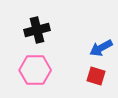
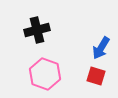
blue arrow: rotated 30 degrees counterclockwise
pink hexagon: moved 10 px right, 4 px down; rotated 20 degrees clockwise
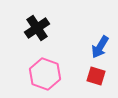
black cross: moved 2 px up; rotated 20 degrees counterclockwise
blue arrow: moved 1 px left, 1 px up
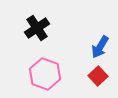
red square: moved 2 px right; rotated 30 degrees clockwise
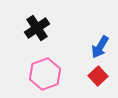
pink hexagon: rotated 20 degrees clockwise
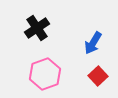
blue arrow: moved 7 px left, 4 px up
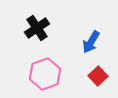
blue arrow: moved 2 px left, 1 px up
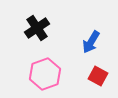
red square: rotated 18 degrees counterclockwise
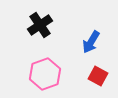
black cross: moved 3 px right, 3 px up
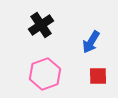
black cross: moved 1 px right
red square: rotated 30 degrees counterclockwise
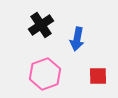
blue arrow: moved 14 px left, 3 px up; rotated 20 degrees counterclockwise
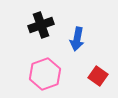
black cross: rotated 15 degrees clockwise
red square: rotated 36 degrees clockwise
